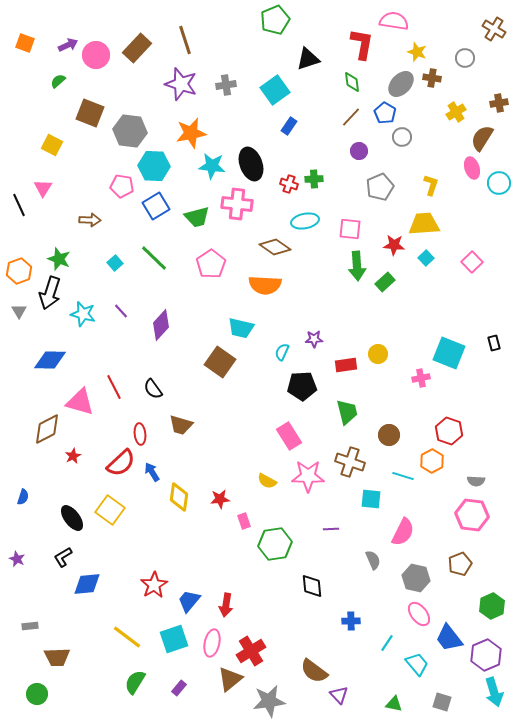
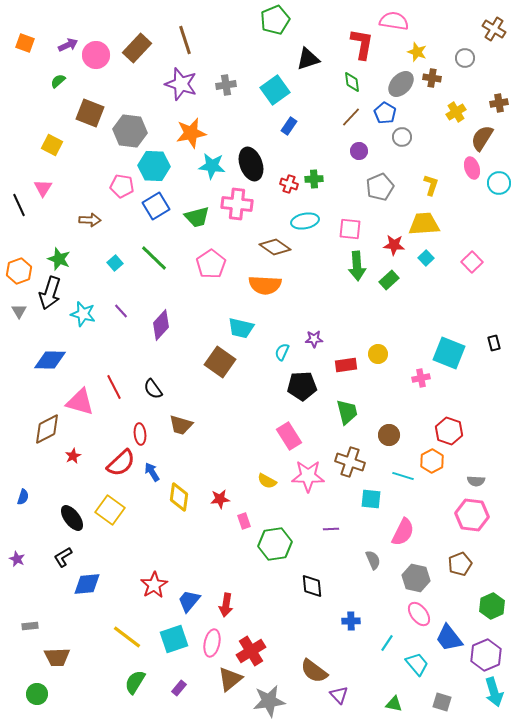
green rectangle at (385, 282): moved 4 px right, 2 px up
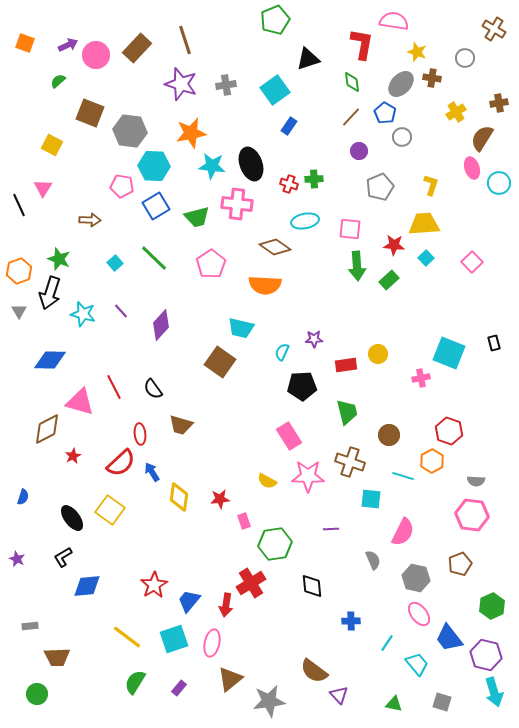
blue diamond at (87, 584): moved 2 px down
red cross at (251, 651): moved 68 px up
purple hexagon at (486, 655): rotated 24 degrees counterclockwise
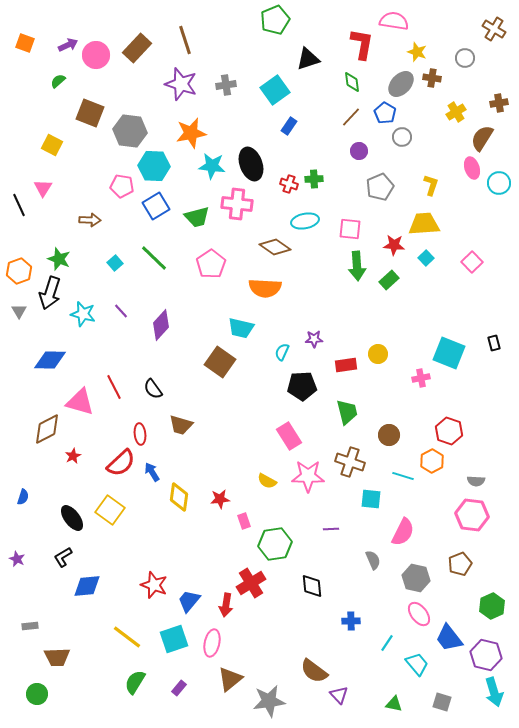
orange semicircle at (265, 285): moved 3 px down
red star at (154, 585): rotated 20 degrees counterclockwise
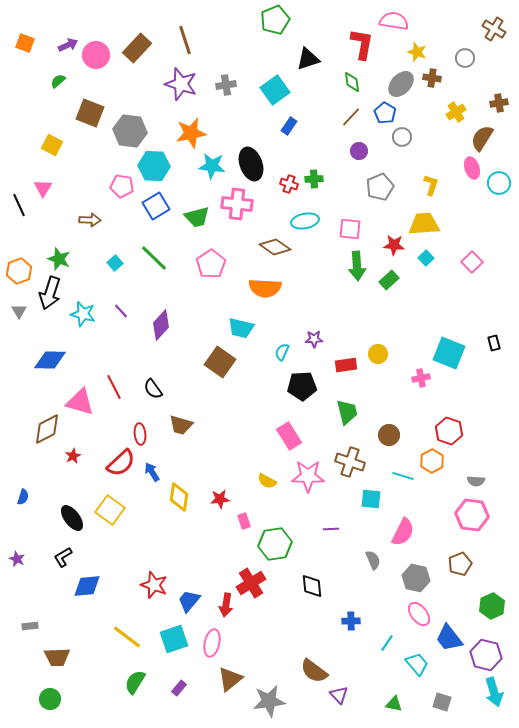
green circle at (37, 694): moved 13 px right, 5 px down
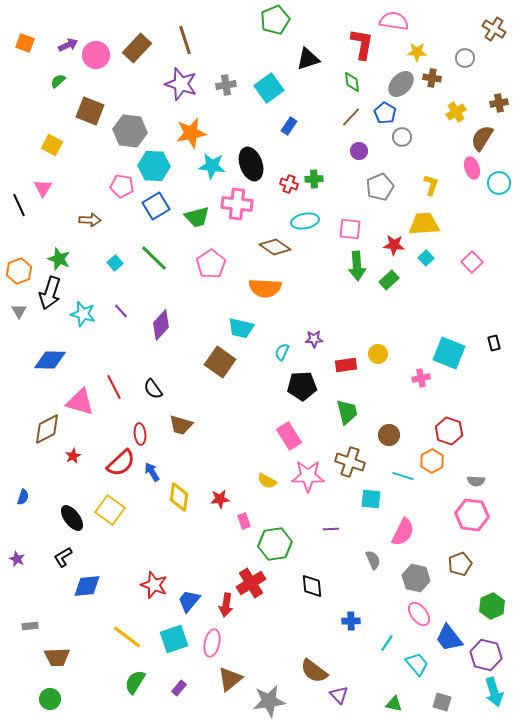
yellow star at (417, 52): rotated 18 degrees counterclockwise
cyan square at (275, 90): moved 6 px left, 2 px up
brown square at (90, 113): moved 2 px up
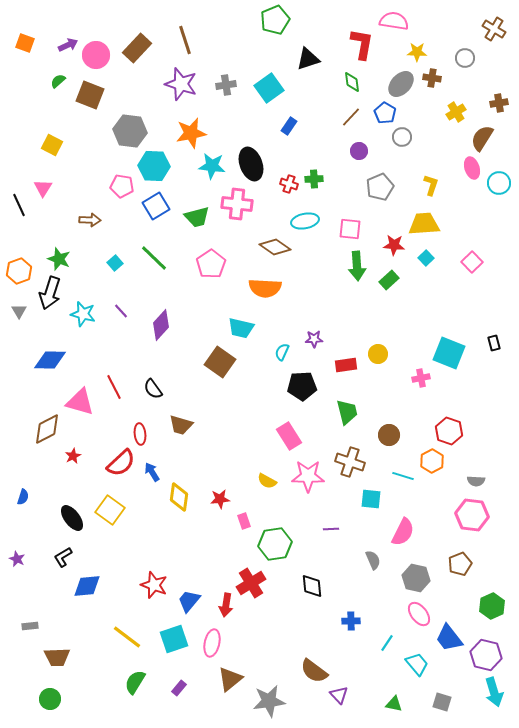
brown square at (90, 111): moved 16 px up
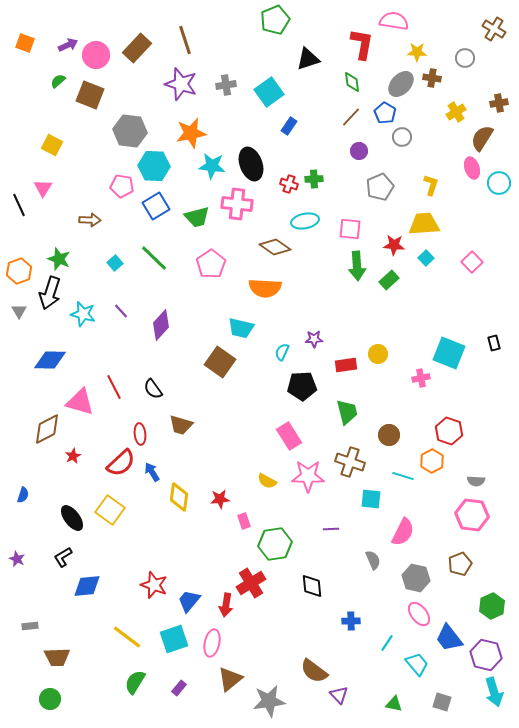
cyan square at (269, 88): moved 4 px down
blue semicircle at (23, 497): moved 2 px up
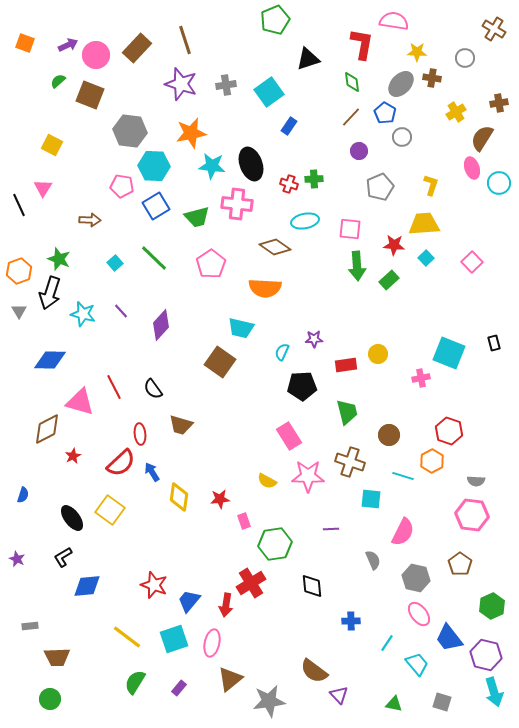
brown pentagon at (460, 564): rotated 15 degrees counterclockwise
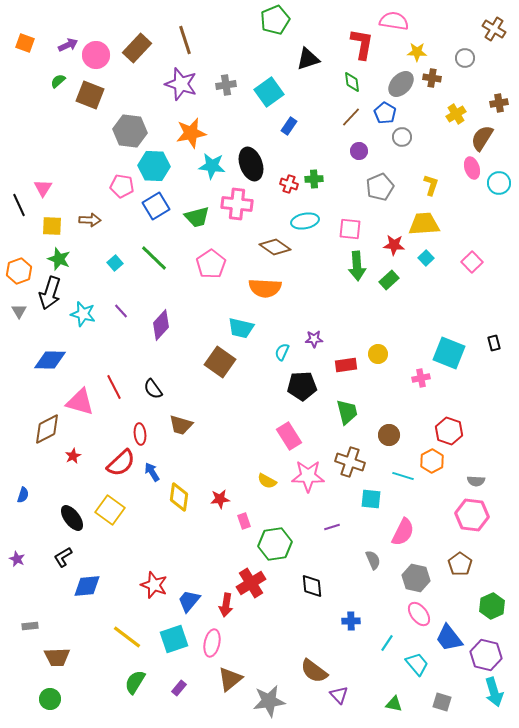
yellow cross at (456, 112): moved 2 px down
yellow square at (52, 145): moved 81 px down; rotated 25 degrees counterclockwise
purple line at (331, 529): moved 1 px right, 2 px up; rotated 14 degrees counterclockwise
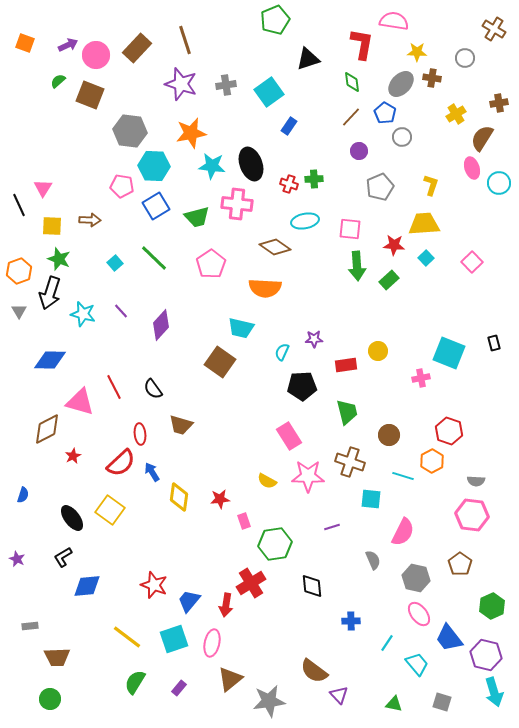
yellow circle at (378, 354): moved 3 px up
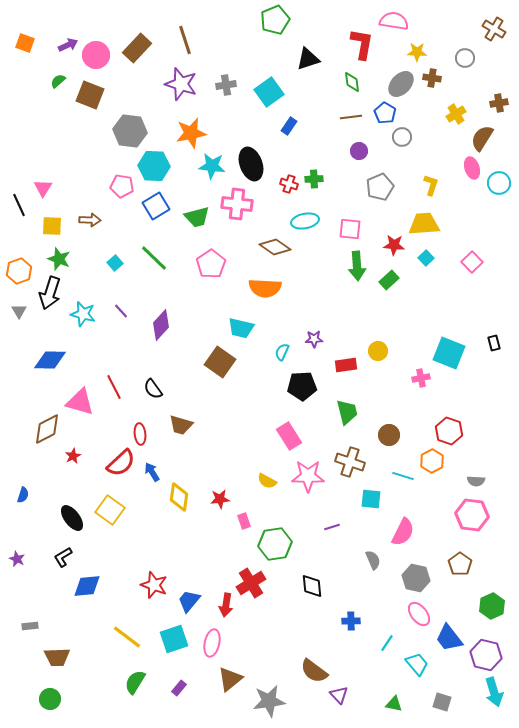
brown line at (351, 117): rotated 40 degrees clockwise
